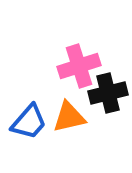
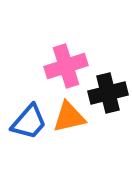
pink cross: moved 13 px left
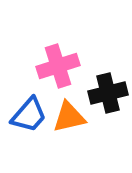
pink cross: moved 8 px left
blue trapezoid: moved 7 px up
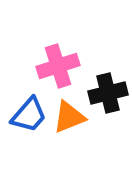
orange triangle: rotated 9 degrees counterclockwise
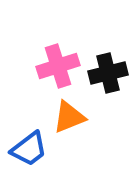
black cross: moved 20 px up
blue trapezoid: moved 34 px down; rotated 12 degrees clockwise
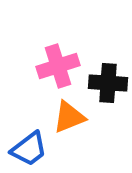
black cross: moved 10 px down; rotated 18 degrees clockwise
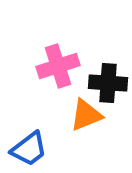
orange triangle: moved 17 px right, 2 px up
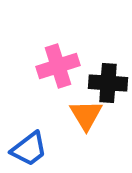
orange triangle: rotated 39 degrees counterclockwise
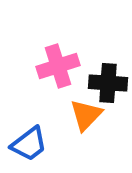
orange triangle: rotated 15 degrees clockwise
blue trapezoid: moved 5 px up
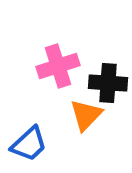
blue trapezoid: rotated 6 degrees counterclockwise
